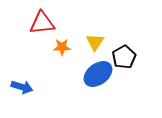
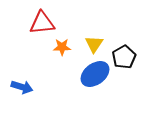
yellow triangle: moved 1 px left, 2 px down
blue ellipse: moved 3 px left
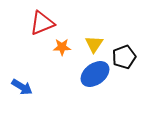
red triangle: rotated 16 degrees counterclockwise
black pentagon: rotated 10 degrees clockwise
blue arrow: rotated 15 degrees clockwise
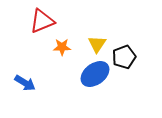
red triangle: moved 2 px up
yellow triangle: moved 3 px right
blue arrow: moved 3 px right, 4 px up
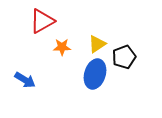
red triangle: rotated 8 degrees counterclockwise
yellow triangle: rotated 24 degrees clockwise
blue ellipse: rotated 36 degrees counterclockwise
blue arrow: moved 3 px up
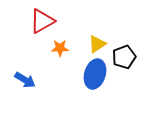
orange star: moved 2 px left, 1 px down
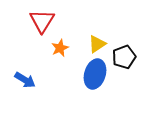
red triangle: rotated 28 degrees counterclockwise
orange star: rotated 24 degrees counterclockwise
